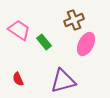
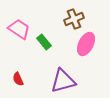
brown cross: moved 1 px up
pink trapezoid: moved 1 px up
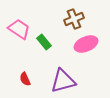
pink ellipse: rotated 40 degrees clockwise
red semicircle: moved 7 px right
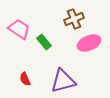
pink ellipse: moved 3 px right, 1 px up
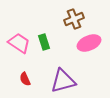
pink trapezoid: moved 14 px down
green rectangle: rotated 21 degrees clockwise
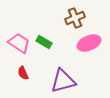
brown cross: moved 1 px right, 1 px up
green rectangle: rotated 42 degrees counterclockwise
red semicircle: moved 2 px left, 6 px up
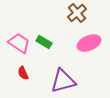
brown cross: moved 2 px right, 5 px up; rotated 18 degrees counterclockwise
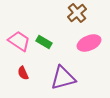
pink trapezoid: moved 2 px up
purple triangle: moved 3 px up
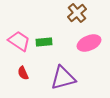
green rectangle: rotated 35 degrees counterclockwise
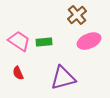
brown cross: moved 2 px down
pink ellipse: moved 2 px up
red semicircle: moved 5 px left
